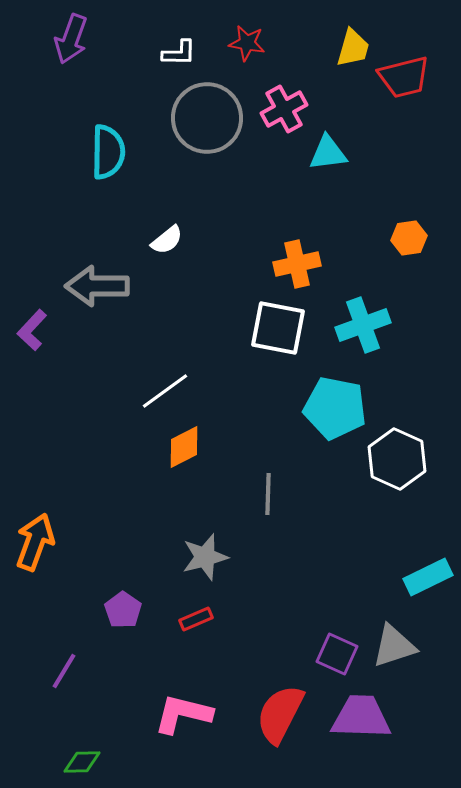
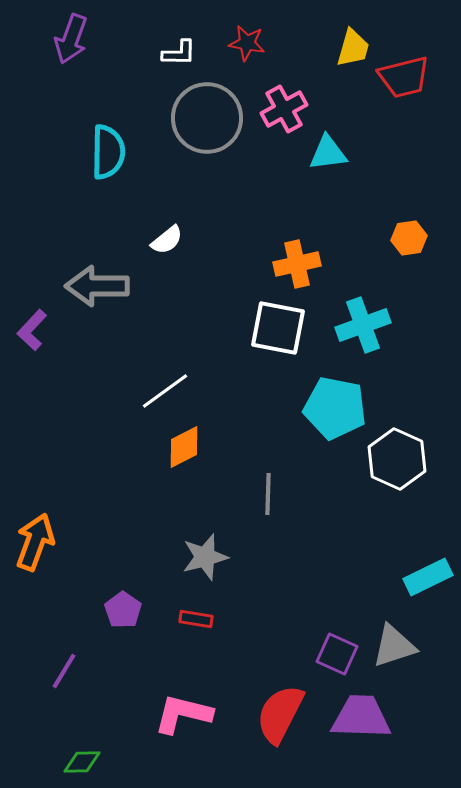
red rectangle: rotated 32 degrees clockwise
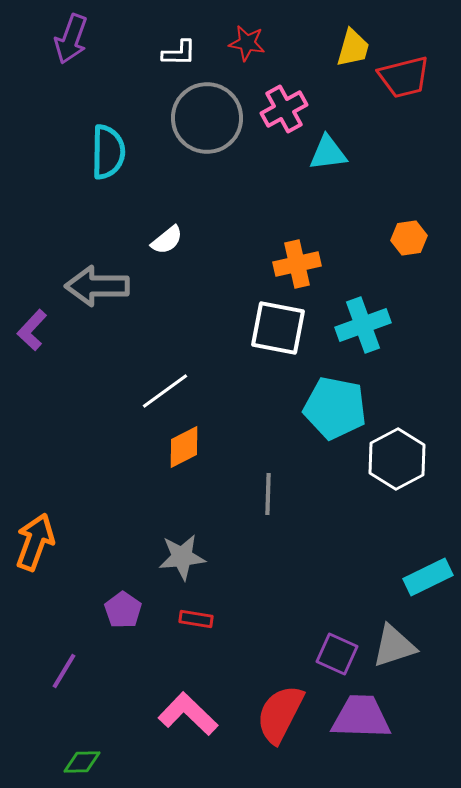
white hexagon: rotated 8 degrees clockwise
gray star: moved 23 px left; rotated 9 degrees clockwise
pink L-shape: moved 5 px right; rotated 30 degrees clockwise
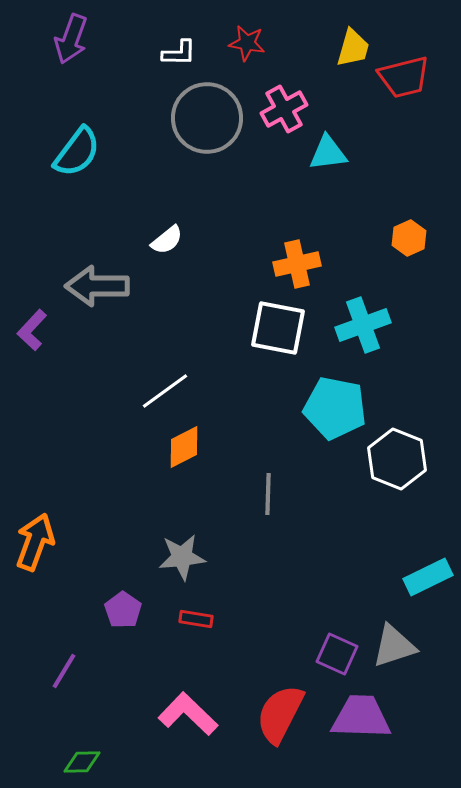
cyan semicircle: moved 31 px left; rotated 36 degrees clockwise
orange hexagon: rotated 16 degrees counterclockwise
white hexagon: rotated 10 degrees counterclockwise
